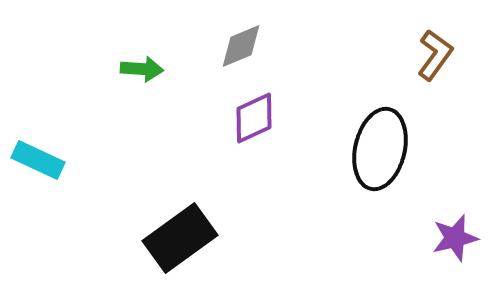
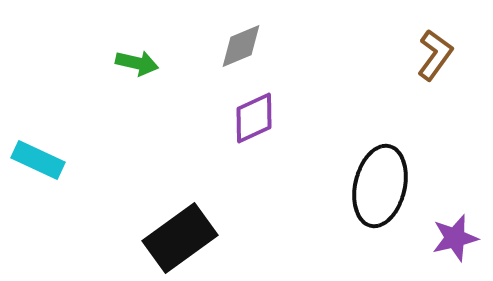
green arrow: moved 5 px left, 6 px up; rotated 9 degrees clockwise
black ellipse: moved 37 px down
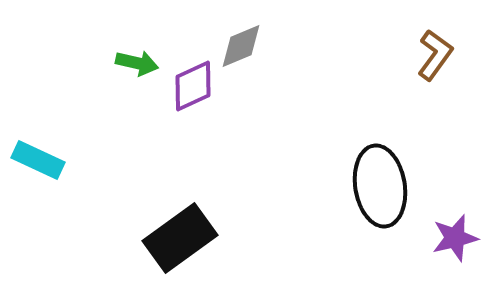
purple diamond: moved 61 px left, 32 px up
black ellipse: rotated 22 degrees counterclockwise
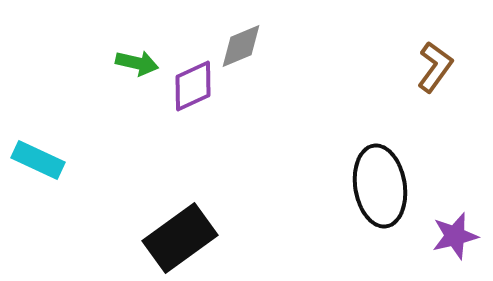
brown L-shape: moved 12 px down
purple star: moved 2 px up
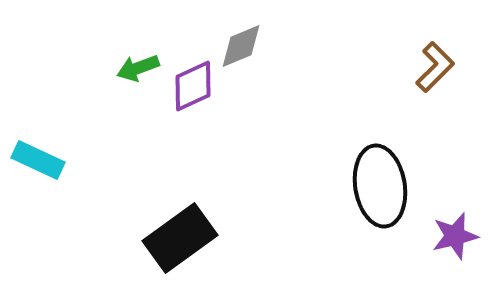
green arrow: moved 1 px right, 5 px down; rotated 147 degrees clockwise
brown L-shape: rotated 9 degrees clockwise
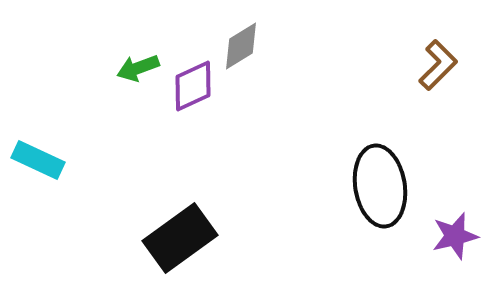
gray diamond: rotated 9 degrees counterclockwise
brown L-shape: moved 3 px right, 2 px up
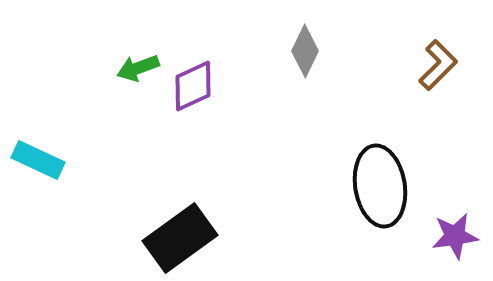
gray diamond: moved 64 px right, 5 px down; rotated 33 degrees counterclockwise
purple star: rotated 6 degrees clockwise
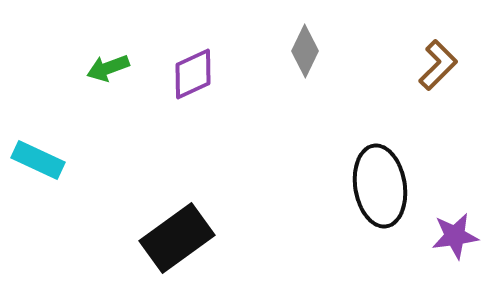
green arrow: moved 30 px left
purple diamond: moved 12 px up
black rectangle: moved 3 px left
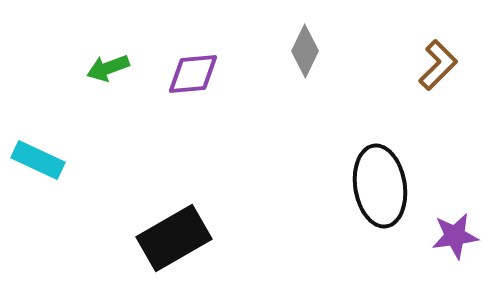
purple diamond: rotated 20 degrees clockwise
black rectangle: moved 3 px left; rotated 6 degrees clockwise
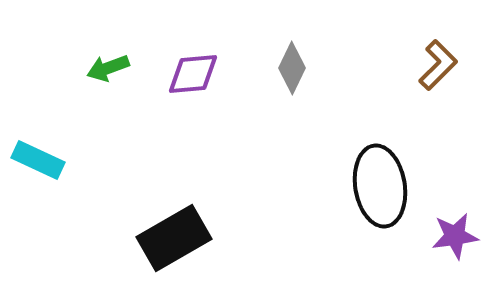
gray diamond: moved 13 px left, 17 px down
